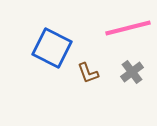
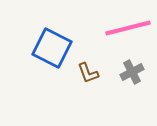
gray cross: rotated 10 degrees clockwise
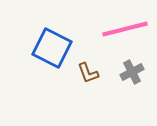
pink line: moved 3 px left, 1 px down
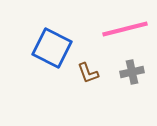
gray cross: rotated 15 degrees clockwise
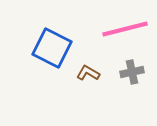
brown L-shape: rotated 140 degrees clockwise
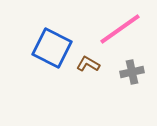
pink line: moved 5 px left; rotated 21 degrees counterclockwise
brown L-shape: moved 9 px up
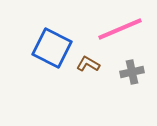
pink line: rotated 12 degrees clockwise
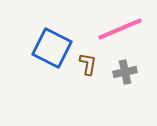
brown L-shape: rotated 70 degrees clockwise
gray cross: moved 7 px left
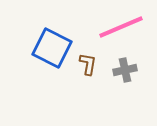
pink line: moved 1 px right, 2 px up
gray cross: moved 2 px up
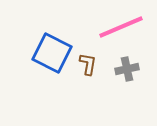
blue square: moved 5 px down
gray cross: moved 2 px right, 1 px up
